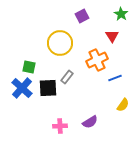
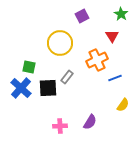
blue cross: moved 1 px left
purple semicircle: rotated 28 degrees counterclockwise
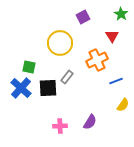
purple square: moved 1 px right, 1 px down
blue line: moved 1 px right, 3 px down
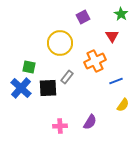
orange cross: moved 2 px left, 1 px down
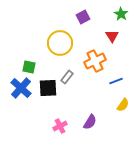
pink cross: rotated 24 degrees counterclockwise
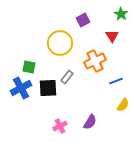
purple square: moved 3 px down
blue cross: rotated 20 degrees clockwise
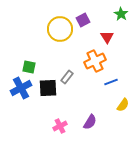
red triangle: moved 5 px left, 1 px down
yellow circle: moved 14 px up
blue line: moved 5 px left, 1 px down
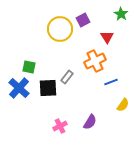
blue cross: moved 2 px left; rotated 20 degrees counterclockwise
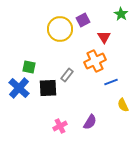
red triangle: moved 3 px left
gray rectangle: moved 2 px up
yellow semicircle: rotated 120 degrees clockwise
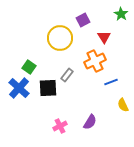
yellow circle: moved 9 px down
green square: rotated 24 degrees clockwise
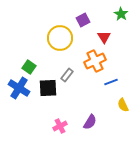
blue cross: rotated 10 degrees counterclockwise
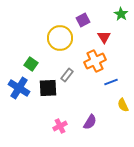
green square: moved 2 px right, 3 px up
